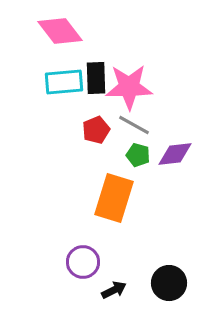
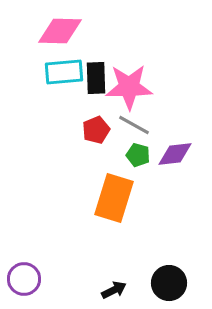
pink diamond: rotated 51 degrees counterclockwise
cyan rectangle: moved 10 px up
purple circle: moved 59 px left, 17 px down
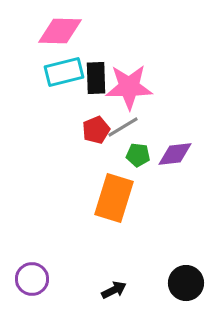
cyan rectangle: rotated 9 degrees counterclockwise
gray line: moved 11 px left, 2 px down; rotated 60 degrees counterclockwise
green pentagon: rotated 10 degrees counterclockwise
purple circle: moved 8 px right
black circle: moved 17 px right
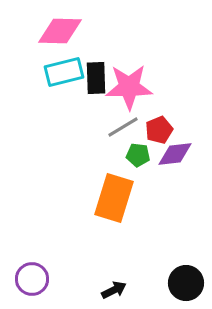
red pentagon: moved 63 px right
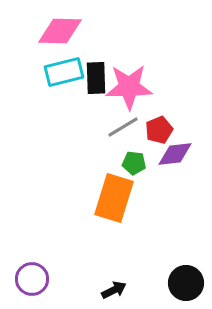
green pentagon: moved 4 px left, 8 px down
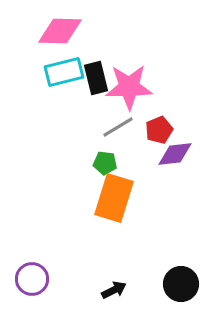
black rectangle: rotated 12 degrees counterclockwise
gray line: moved 5 px left
green pentagon: moved 29 px left
black circle: moved 5 px left, 1 px down
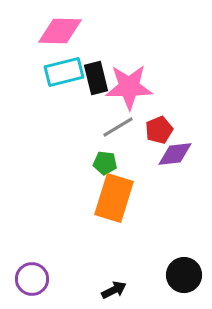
black circle: moved 3 px right, 9 px up
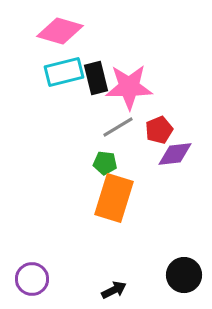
pink diamond: rotated 15 degrees clockwise
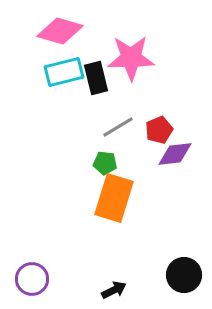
pink star: moved 2 px right, 29 px up
